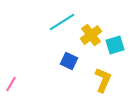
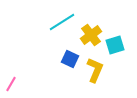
blue square: moved 1 px right, 2 px up
yellow L-shape: moved 8 px left, 10 px up
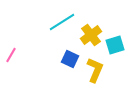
pink line: moved 29 px up
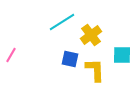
cyan square: moved 7 px right, 10 px down; rotated 18 degrees clockwise
blue square: rotated 12 degrees counterclockwise
yellow L-shape: rotated 25 degrees counterclockwise
